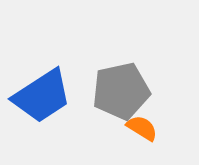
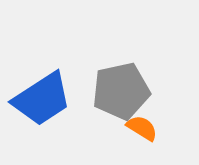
blue trapezoid: moved 3 px down
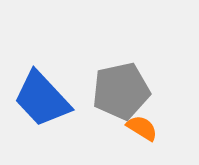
blue trapezoid: rotated 80 degrees clockwise
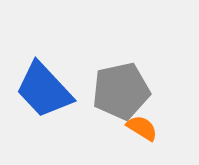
blue trapezoid: moved 2 px right, 9 px up
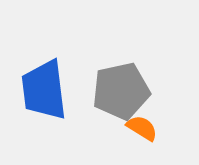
blue trapezoid: rotated 36 degrees clockwise
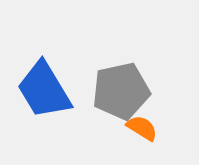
blue trapezoid: rotated 24 degrees counterclockwise
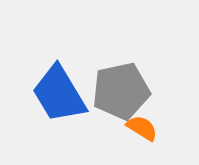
blue trapezoid: moved 15 px right, 4 px down
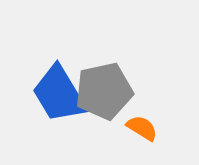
gray pentagon: moved 17 px left
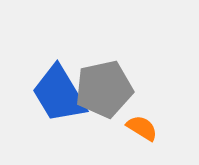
gray pentagon: moved 2 px up
